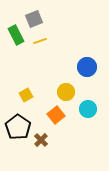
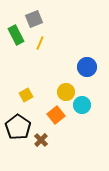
yellow line: moved 2 px down; rotated 48 degrees counterclockwise
cyan circle: moved 6 px left, 4 px up
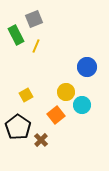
yellow line: moved 4 px left, 3 px down
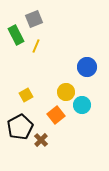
black pentagon: moved 2 px right; rotated 10 degrees clockwise
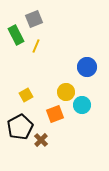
orange square: moved 1 px left, 1 px up; rotated 18 degrees clockwise
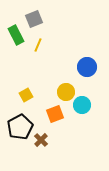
yellow line: moved 2 px right, 1 px up
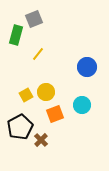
green rectangle: rotated 42 degrees clockwise
yellow line: moved 9 px down; rotated 16 degrees clockwise
yellow circle: moved 20 px left
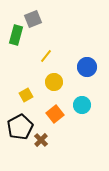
gray square: moved 1 px left
yellow line: moved 8 px right, 2 px down
yellow circle: moved 8 px right, 10 px up
orange square: rotated 18 degrees counterclockwise
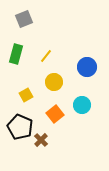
gray square: moved 9 px left
green rectangle: moved 19 px down
black pentagon: rotated 20 degrees counterclockwise
